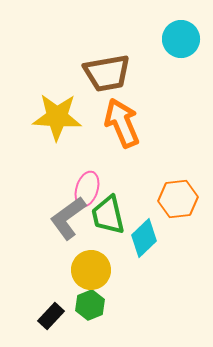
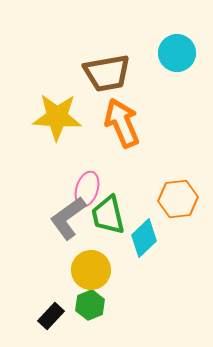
cyan circle: moved 4 px left, 14 px down
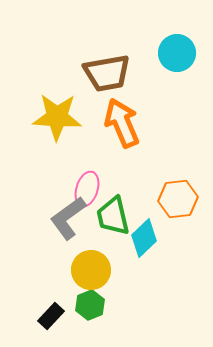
green trapezoid: moved 5 px right, 1 px down
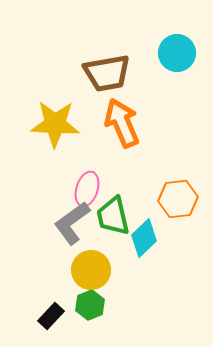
yellow star: moved 2 px left, 7 px down
gray L-shape: moved 4 px right, 5 px down
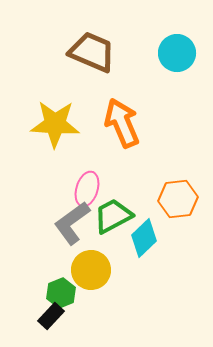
brown trapezoid: moved 15 px left, 21 px up; rotated 147 degrees counterclockwise
green trapezoid: rotated 75 degrees clockwise
green hexagon: moved 29 px left, 12 px up
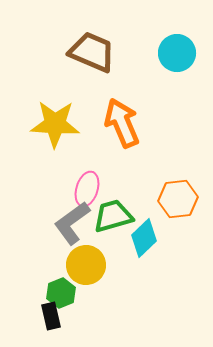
green trapezoid: rotated 12 degrees clockwise
yellow circle: moved 5 px left, 5 px up
black rectangle: rotated 56 degrees counterclockwise
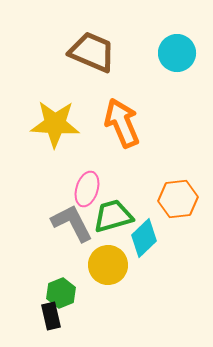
gray L-shape: rotated 99 degrees clockwise
yellow circle: moved 22 px right
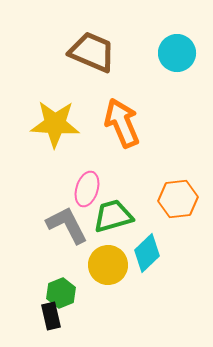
gray L-shape: moved 5 px left, 2 px down
cyan diamond: moved 3 px right, 15 px down
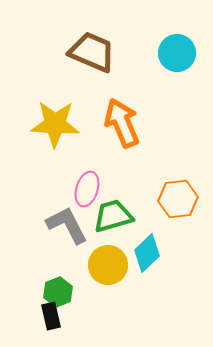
green hexagon: moved 3 px left, 1 px up
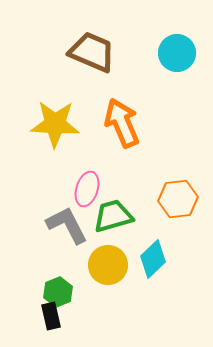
cyan diamond: moved 6 px right, 6 px down
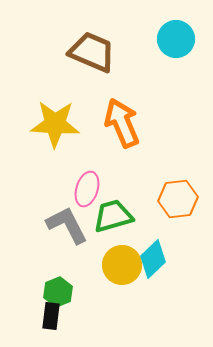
cyan circle: moved 1 px left, 14 px up
yellow circle: moved 14 px right
black rectangle: rotated 20 degrees clockwise
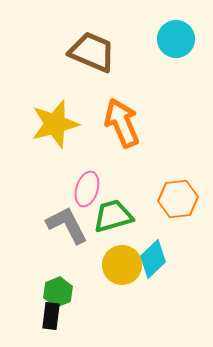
yellow star: rotated 18 degrees counterclockwise
